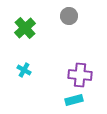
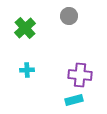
cyan cross: moved 3 px right; rotated 32 degrees counterclockwise
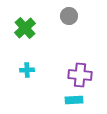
cyan rectangle: rotated 12 degrees clockwise
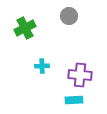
green cross: rotated 15 degrees clockwise
cyan cross: moved 15 px right, 4 px up
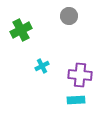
green cross: moved 4 px left, 2 px down
cyan cross: rotated 24 degrees counterclockwise
cyan rectangle: moved 2 px right
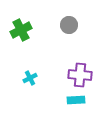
gray circle: moved 9 px down
cyan cross: moved 12 px left, 12 px down
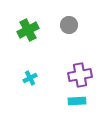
green cross: moved 7 px right
purple cross: rotated 15 degrees counterclockwise
cyan rectangle: moved 1 px right, 1 px down
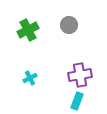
cyan rectangle: rotated 66 degrees counterclockwise
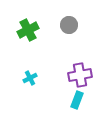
cyan rectangle: moved 1 px up
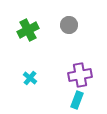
cyan cross: rotated 24 degrees counterclockwise
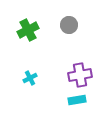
cyan cross: rotated 24 degrees clockwise
cyan rectangle: rotated 60 degrees clockwise
